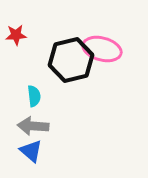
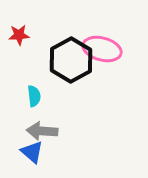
red star: moved 3 px right
black hexagon: rotated 15 degrees counterclockwise
gray arrow: moved 9 px right, 5 px down
blue triangle: moved 1 px right, 1 px down
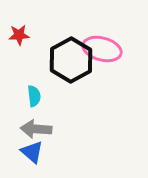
gray arrow: moved 6 px left, 2 px up
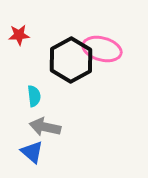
gray arrow: moved 9 px right, 2 px up; rotated 8 degrees clockwise
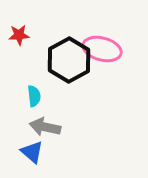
black hexagon: moved 2 px left
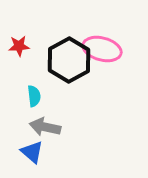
red star: moved 11 px down
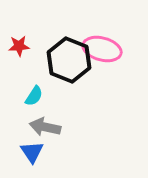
black hexagon: rotated 9 degrees counterclockwise
cyan semicircle: rotated 40 degrees clockwise
blue triangle: rotated 15 degrees clockwise
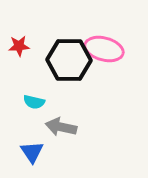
pink ellipse: moved 2 px right
black hexagon: rotated 21 degrees counterclockwise
cyan semicircle: moved 6 px down; rotated 70 degrees clockwise
gray arrow: moved 16 px right
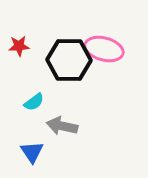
cyan semicircle: rotated 50 degrees counterclockwise
gray arrow: moved 1 px right, 1 px up
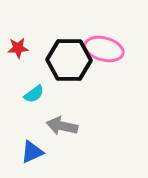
red star: moved 1 px left, 2 px down
cyan semicircle: moved 8 px up
blue triangle: rotated 40 degrees clockwise
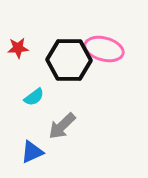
cyan semicircle: moved 3 px down
gray arrow: rotated 56 degrees counterclockwise
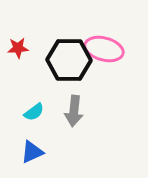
cyan semicircle: moved 15 px down
gray arrow: moved 12 px right, 15 px up; rotated 40 degrees counterclockwise
